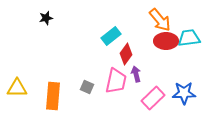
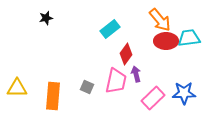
cyan rectangle: moved 1 px left, 7 px up
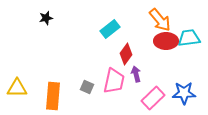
pink trapezoid: moved 2 px left
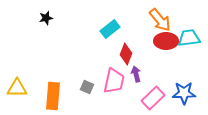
red diamond: rotated 15 degrees counterclockwise
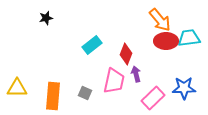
cyan rectangle: moved 18 px left, 16 px down
gray square: moved 2 px left, 6 px down
blue star: moved 5 px up
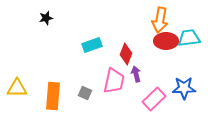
orange arrow: rotated 50 degrees clockwise
cyan rectangle: rotated 18 degrees clockwise
pink rectangle: moved 1 px right, 1 px down
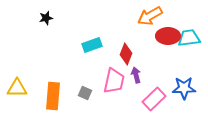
orange arrow: moved 10 px left, 4 px up; rotated 50 degrees clockwise
red ellipse: moved 2 px right, 5 px up
purple arrow: moved 1 px down
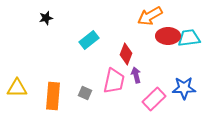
cyan rectangle: moved 3 px left, 5 px up; rotated 18 degrees counterclockwise
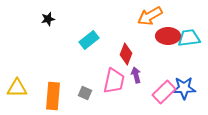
black star: moved 2 px right, 1 px down
pink rectangle: moved 10 px right, 7 px up
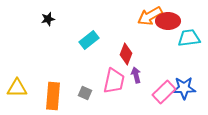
red ellipse: moved 15 px up
